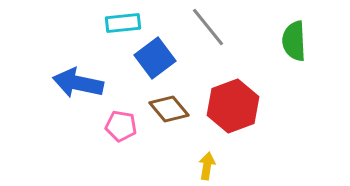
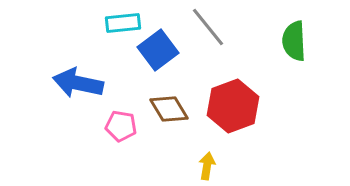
blue square: moved 3 px right, 8 px up
brown diamond: rotated 9 degrees clockwise
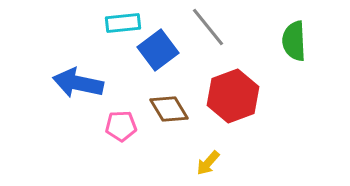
red hexagon: moved 10 px up
pink pentagon: rotated 12 degrees counterclockwise
yellow arrow: moved 1 px right, 3 px up; rotated 148 degrees counterclockwise
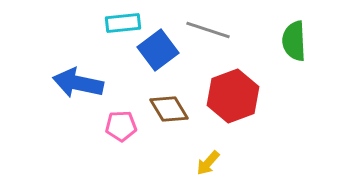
gray line: moved 3 px down; rotated 33 degrees counterclockwise
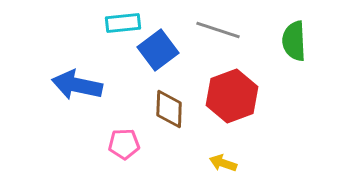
gray line: moved 10 px right
blue arrow: moved 1 px left, 2 px down
red hexagon: moved 1 px left
brown diamond: rotated 33 degrees clockwise
pink pentagon: moved 3 px right, 18 px down
yellow arrow: moved 15 px right; rotated 68 degrees clockwise
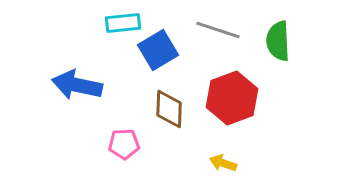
green semicircle: moved 16 px left
blue square: rotated 6 degrees clockwise
red hexagon: moved 2 px down
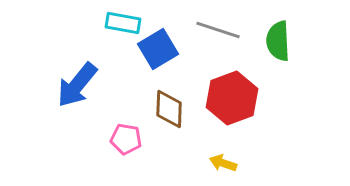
cyan rectangle: rotated 16 degrees clockwise
blue square: moved 1 px up
blue arrow: rotated 63 degrees counterclockwise
pink pentagon: moved 2 px right, 5 px up; rotated 12 degrees clockwise
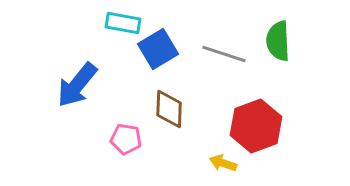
gray line: moved 6 px right, 24 px down
red hexagon: moved 24 px right, 28 px down
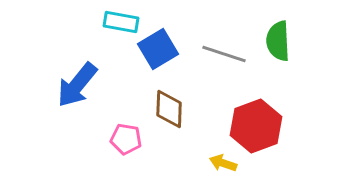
cyan rectangle: moved 2 px left, 1 px up
